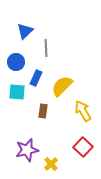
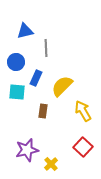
blue triangle: rotated 30 degrees clockwise
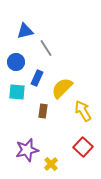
gray line: rotated 30 degrees counterclockwise
blue rectangle: moved 1 px right
yellow semicircle: moved 2 px down
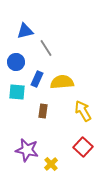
blue rectangle: moved 1 px down
yellow semicircle: moved 6 px up; rotated 40 degrees clockwise
purple star: rotated 25 degrees clockwise
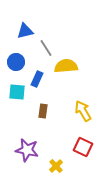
yellow semicircle: moved 4 px right, 16 px up
red square: rotated 18 degrees counterclockwise
yellow cross: moved 5 px right, 2 px down
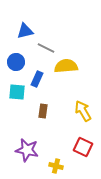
gray line: rotated 30 degrees counterclockwise
yellow cross: rotated 32 degrees counterclockwise
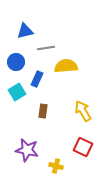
gray line: rotated 36 degrees counterclockwise
cyan square: rotated 36 degrees counterclockwise
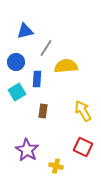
gray line: rotated 48 degrees counterclockwise
blue rectangle: rotated 21 degrees counterclockwise
purple star: rotated 20 degrees clockwise
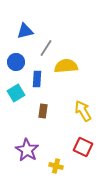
cyan square: moved 1 px left, 1 px down
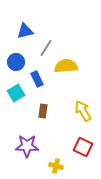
blue rectangle: rotated 28 degrees counterclockwise
purple star: moved 4 px up; rotated 30 degrees counterclockwise
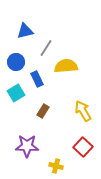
brown rectangle: rotated 24 degrees clockwise
red square: rotated 18 degrees clockwise
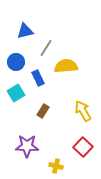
blue rectangle: moved 1 px right, 1 px up
